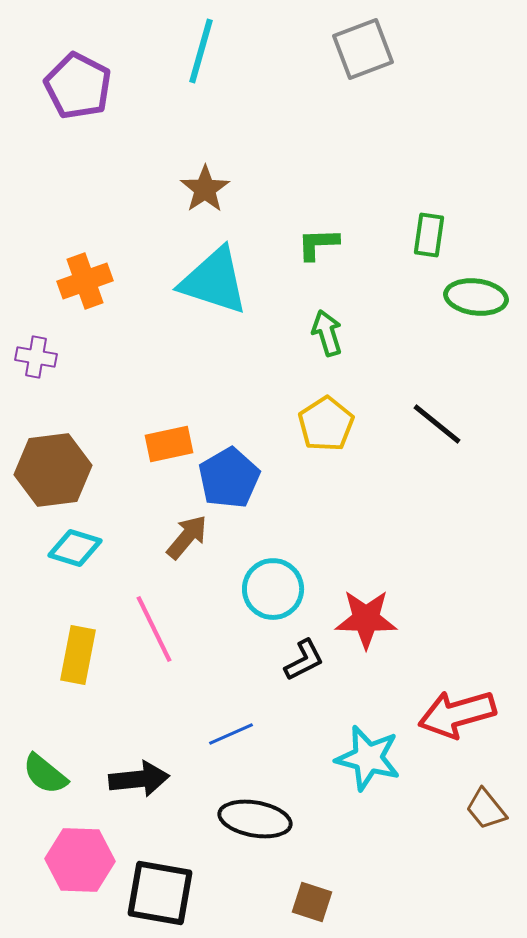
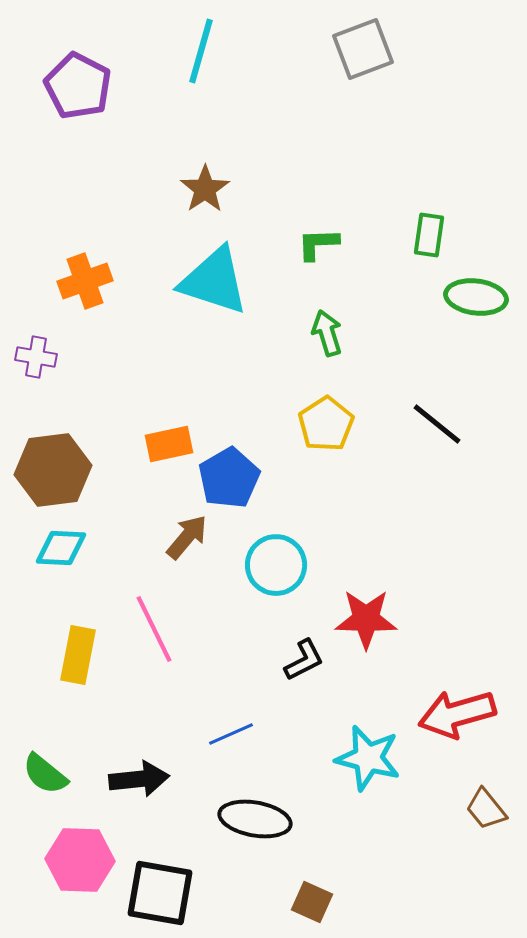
cyan diamond: moved 14 px left; rotated 14 degrees counterclockwise
cyan circle: moved 3 px right, 24 px up
brown square: rotated 6 degrees clockwise
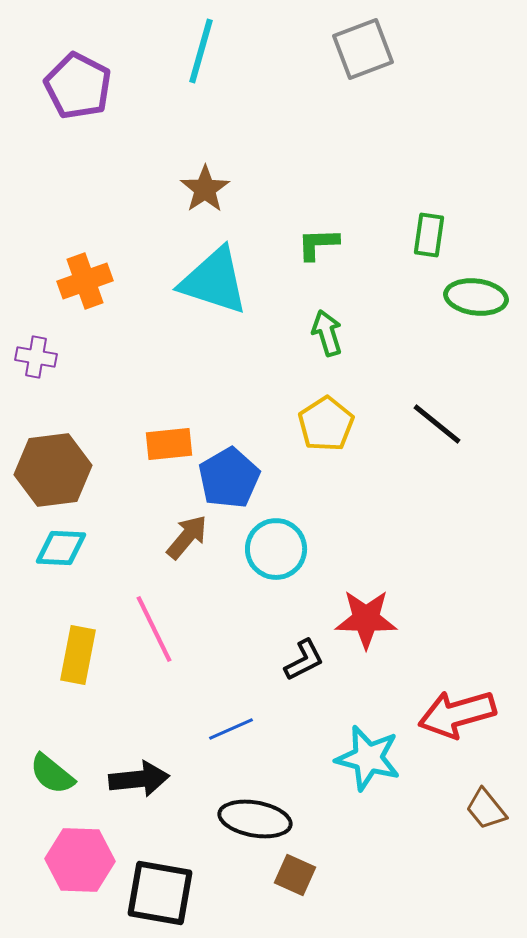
orange rectangle: rotated 6 degrees clockwise
cyan circle: moved 16 px up
blue line: moved 5 px up
green semicircle: moved 7 px right
brown square: moved 17 px left, 27 px up
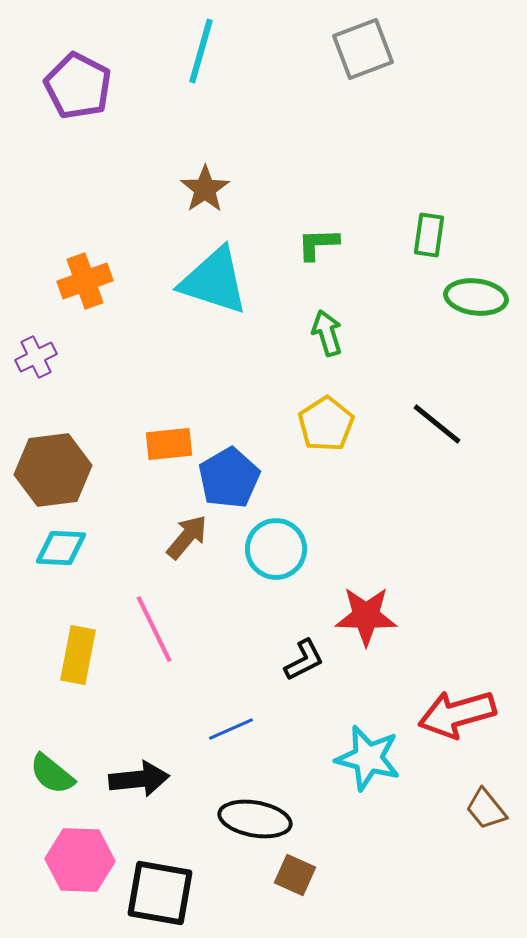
purple cross: rotated 36 degrees counterclockwise
red star: moved 3 px up
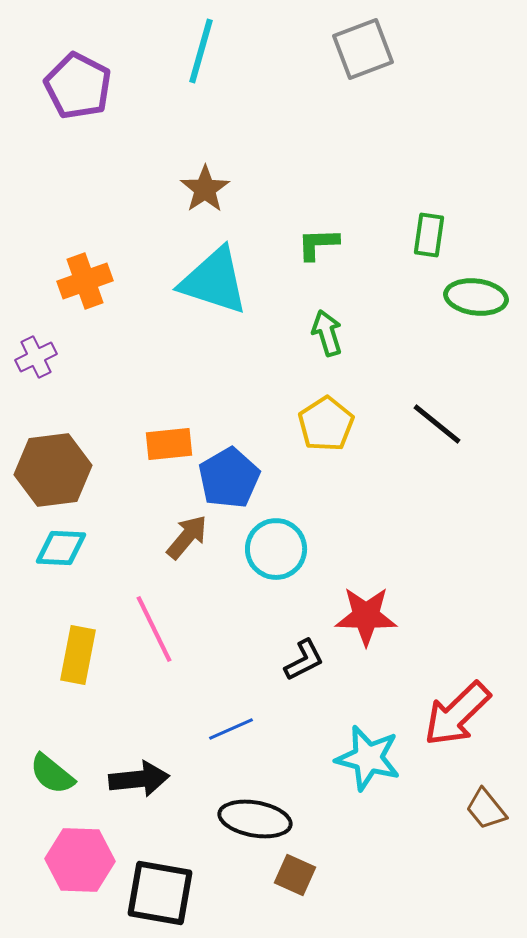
red arrow: rotated 28 degrees counterclockwise
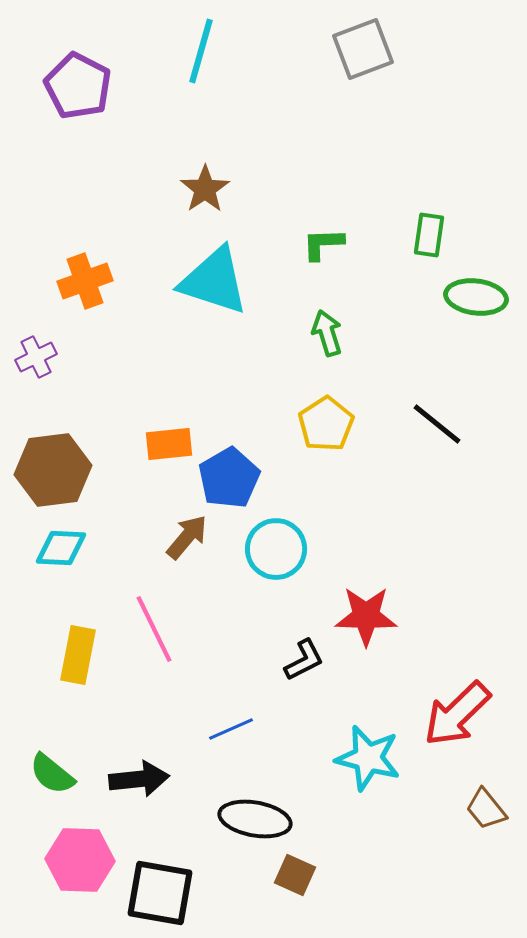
green L-shape: moved 5 px right
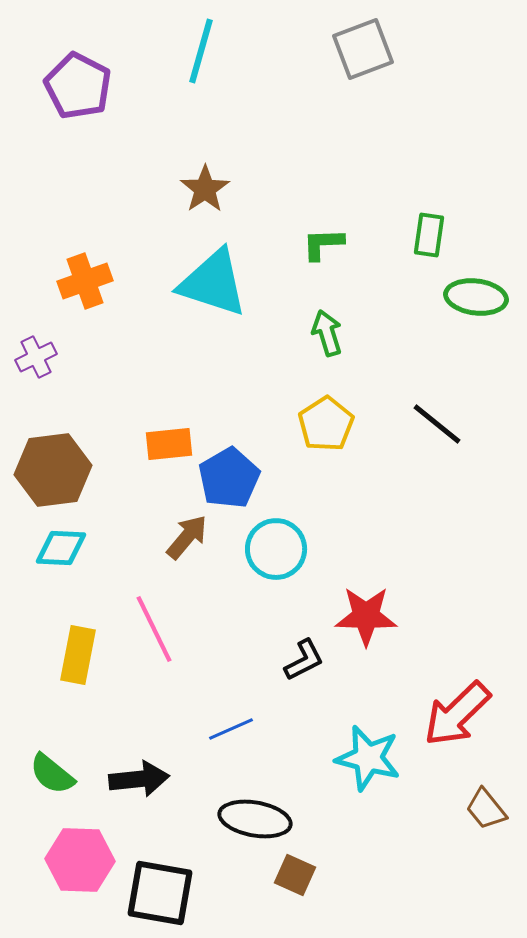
cyan triangle: moved 1 px left, 2 px down
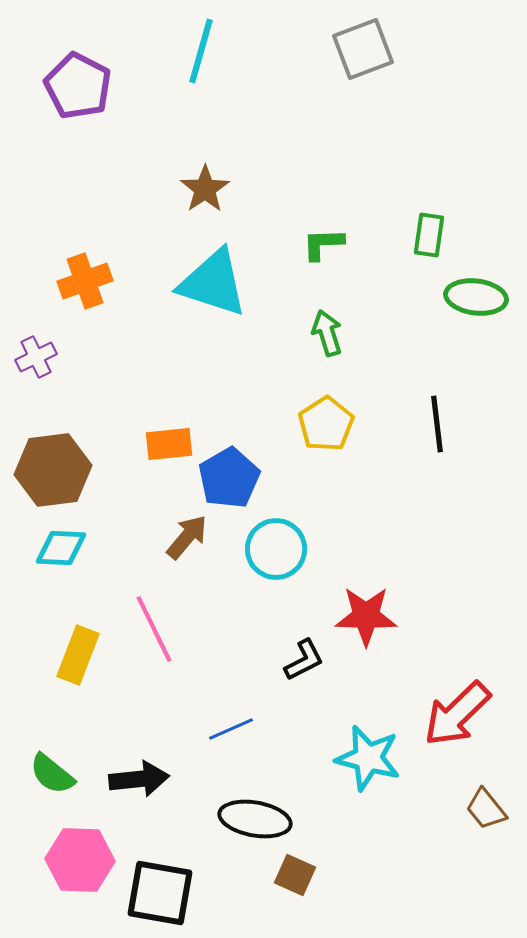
black line: rotated 44 degrees clockwise
yellow rectangle: rotated 10 degrees clockwise
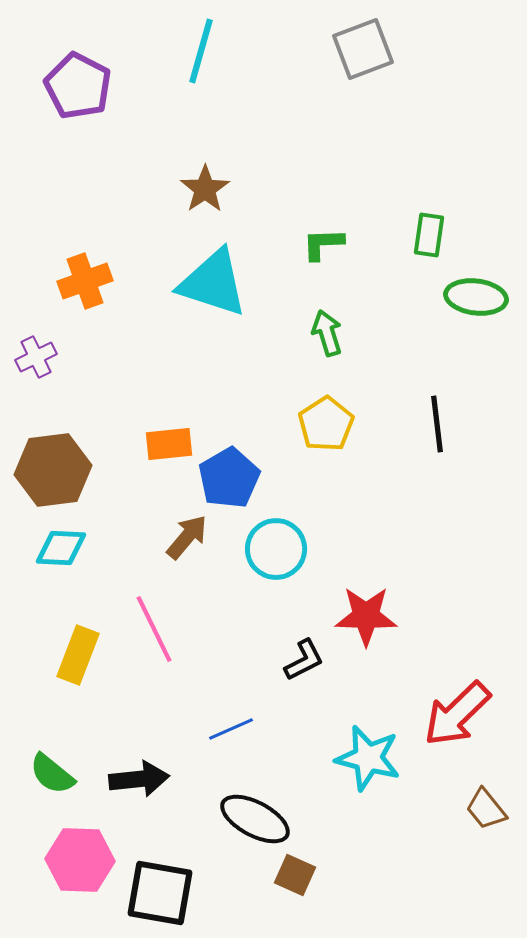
black ellipse: rotated 18 degrees clockwise
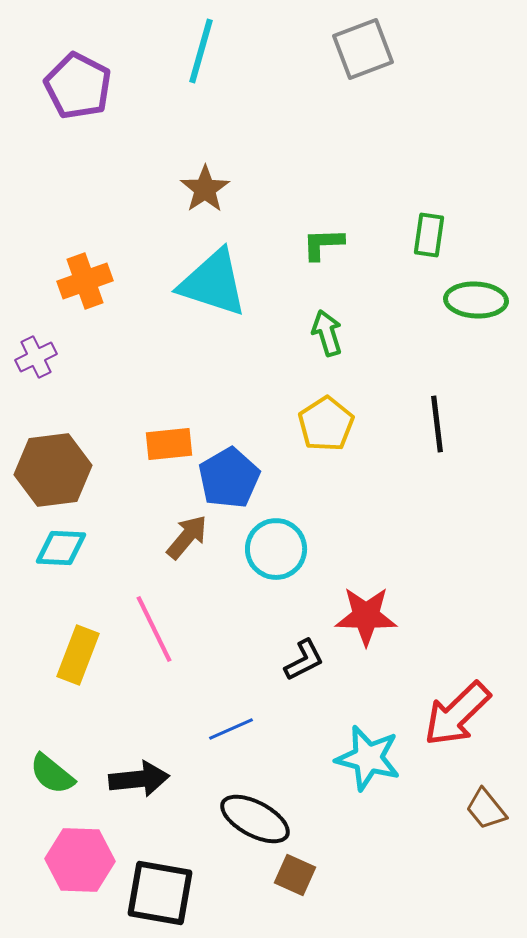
green ellipse: moved 3 px down; rotated 4 degrees counterclockwise
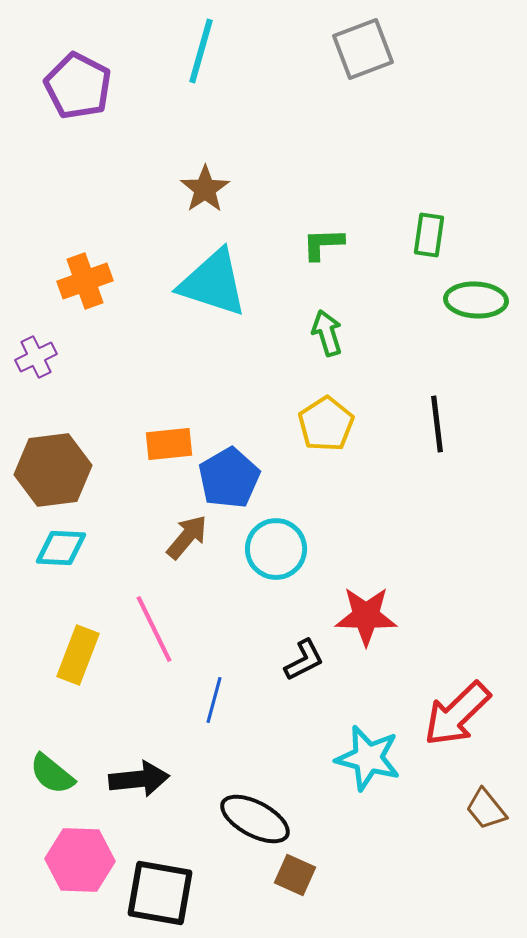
blue line: moved 17 px left, 29 px up; rotated 51 degrees counterclockwise
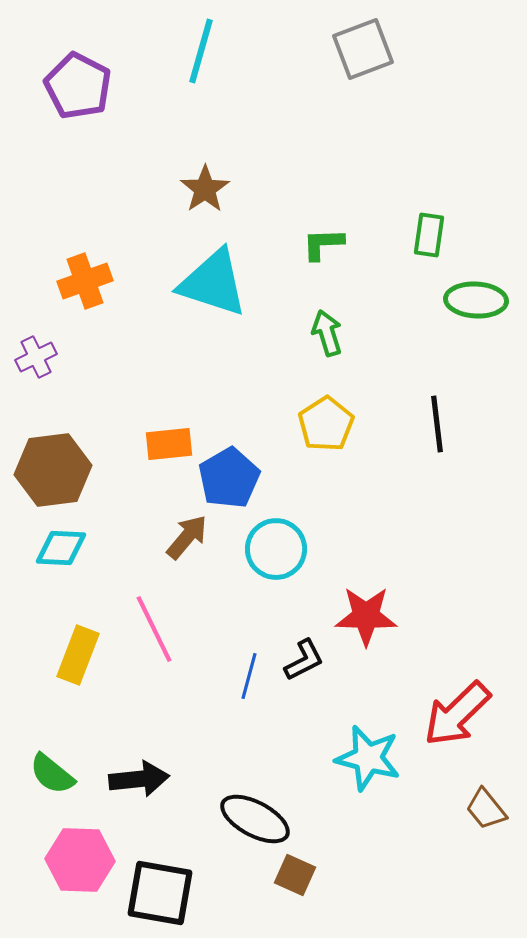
blue line: moved 35 px right, 24 px up
